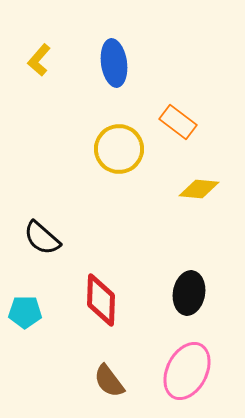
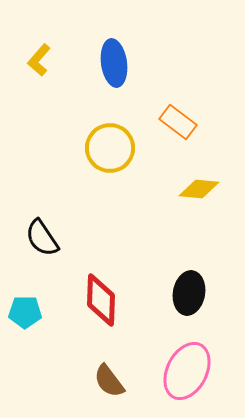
yellow circle: moved 9 px left, 1 px up
black semicircle: rotated 15 degrees clockwise
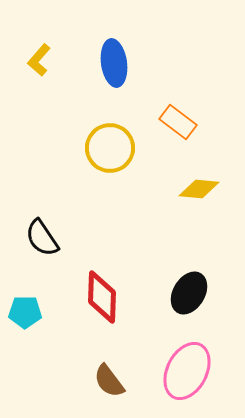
black ellipse: rotated 21 degrees clockwise
red diamond: moved 1 px right, 3 px up
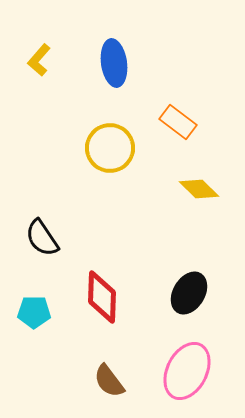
yellow diamond: rotated 39 degrees clockwise
cyan pentagon: moved 9 px right
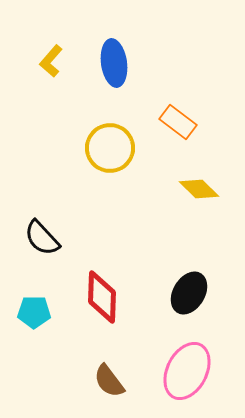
yellow L-shape: moved 12 px right, 1 px down
black semicircle: rotated 9 degrees counterclockwise
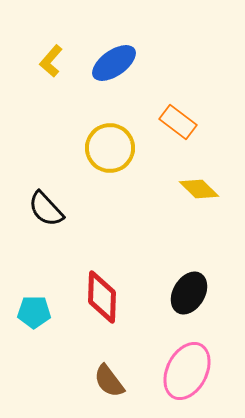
blue ellipse: rotated 63 degrees clockwise
black semicircle: moved 4 px right, 29 px up
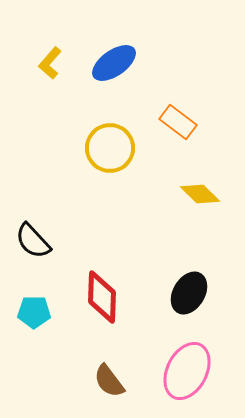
yellow L-shape: moved 1 px left, 2 px down
yellow diamond: moved 1 px right, 5 px down
black semicircle: moved 13 px left, 32 px down
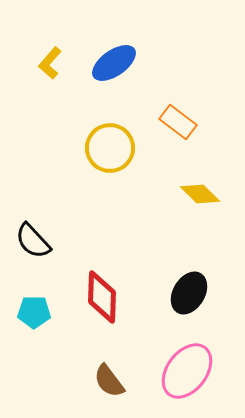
pink ellipse: rotated 10 degrees clockwise
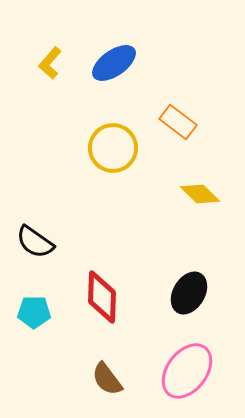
yellow circle: moved 3 px right
black semicircle: moved 2 px right, 1 px down; rotated 12 degrees counterclockwise
brown semicircle: moved 2 px left, 2 px up
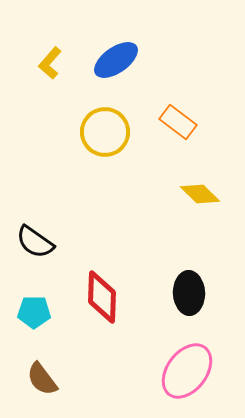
blue ellipse: moved 2 px right, 3 px up
yellow circle: moved 8 px left, 16 px up
black ellipse: rotated 33 degrees counterclockwise
brown semicircle: moved 65 px left
